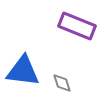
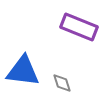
purple rectangle: moved 2 px right, 1 px down
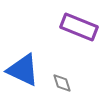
blue triangle: moved 1 px up; rotated 18 degrees clockwise
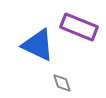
blue triangle: moved 15 px right, 25 px up
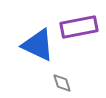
purple rectangle: rotated 33 degrees counterclockwise
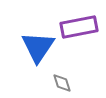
blue triangle: moved 2 px down; rotated 39 degrees clockwise
